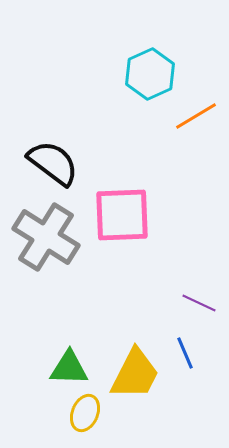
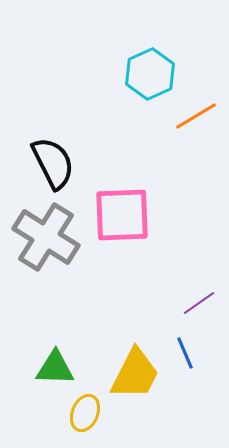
black semicircle: rotated 26 degrees clockwise
purple line: rotated 60 degrees counterclockwise
green triangle: moved 14 px left
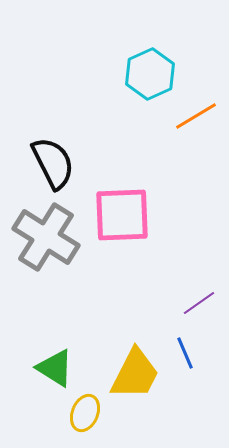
green triangle: rotated 30 degrees clockwise
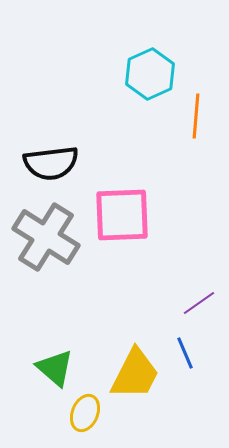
orange line: rotated 54 degrees counterclockwise
black semicircle: moved 2 px left; rotated 110 degrees clockwise
green triangle: rotated 9 degrees clockwise
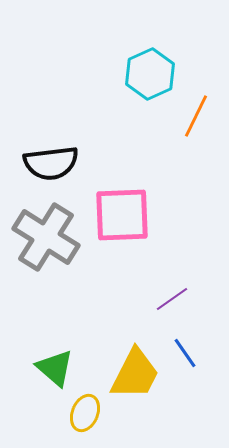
orange line: rotated 21 degrees clockwise
purple line: moved 27 px left, 4 px up
blue line: rotated 12 degrees counterclockwise
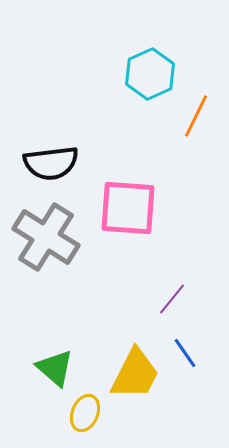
pink square: moved 6 px right, 7 px up; rotated 6 degrees clockwise
purple line: rotated 16 degrees counterclockwise
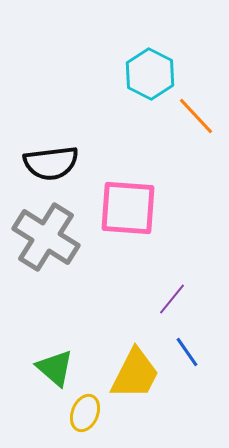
cyan hexagon: rotated 9 degrees counterclockwise
orange line: rotated 69 degrees counterclockwise
blue line: moved 2 px right, 1 px up
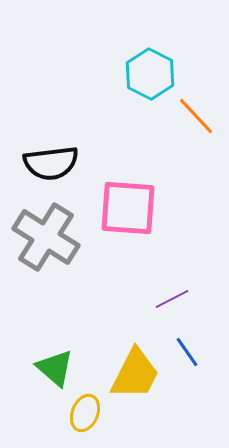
purple line: rotated 24 degrees clockwise
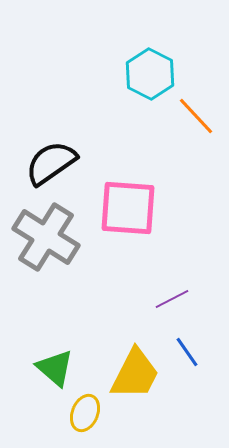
black semicircle: rotated 152 degrees clockwise
